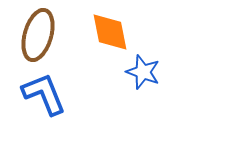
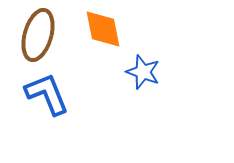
orange diamond: moved 7 px left, 3 px up
blue L-shape: moved 3 px right
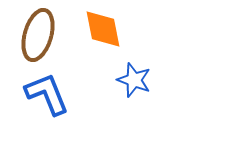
blue star: moved 9 px left, 8 px down
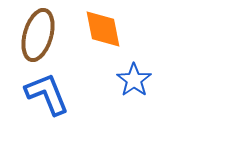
blue star: rotated 16 degrees clockwise
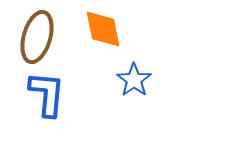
brown ellipse: moved 1 px left, 2 px down
blue L-shape: rotated 27 degrees clockwise
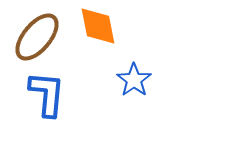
orange diamond: moved 5 px left, 3 px up
brown ellipse: rotated 24 degrees clockwise
